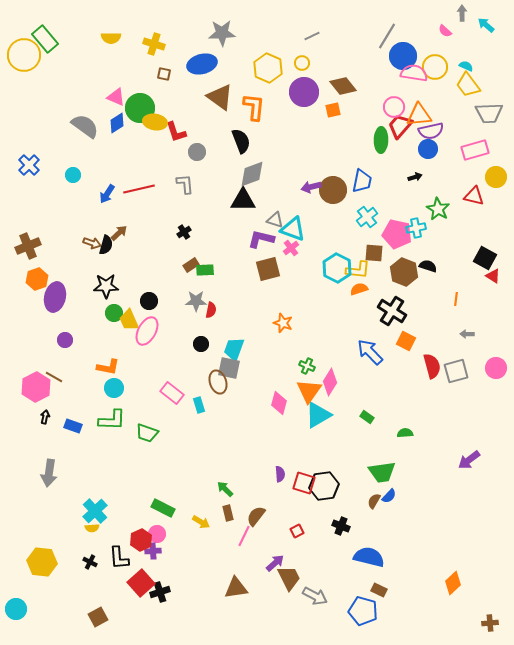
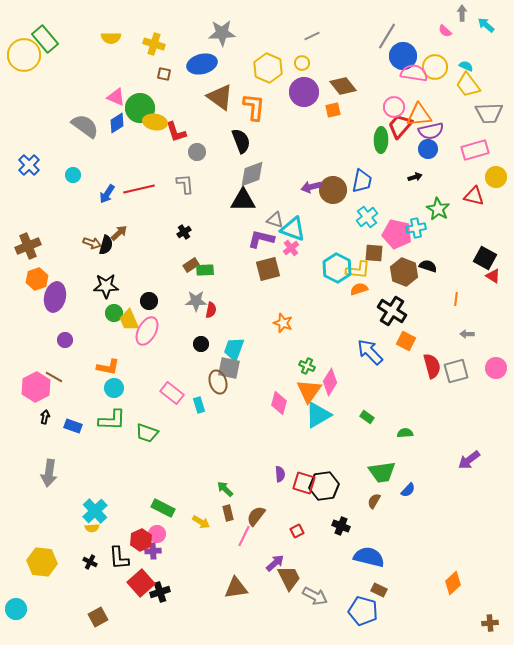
blue semicircle at (389, 496): moved 19 px right, 6 px up
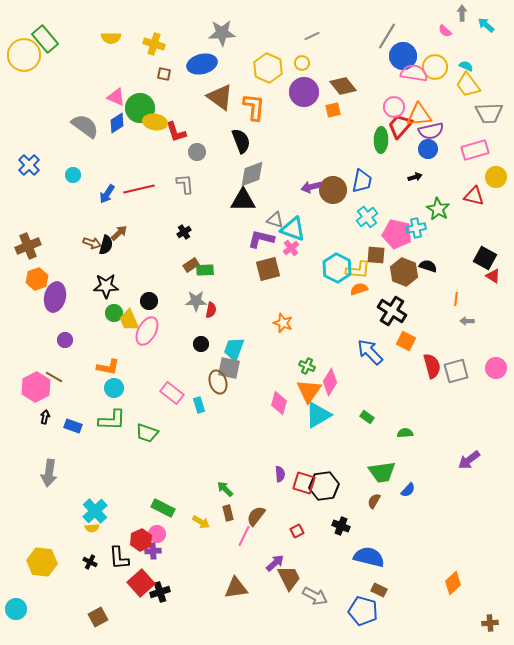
brown square at (374, 253): moved 2 px right, 2 px down
gray arrow at (467, 334): moved 13 px up
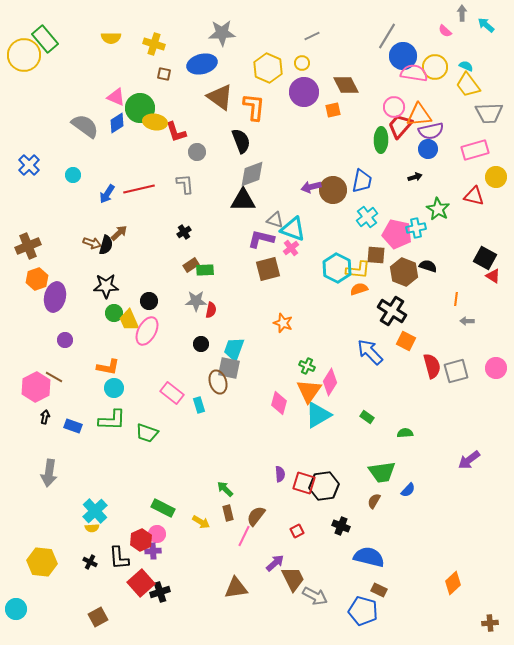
brown diamond at (343, 86): moved 3 px right, 1 px up; rotated 12 degrees clockwise
brown trapezoid at (289, 578): moved 4 px right, 1 px down
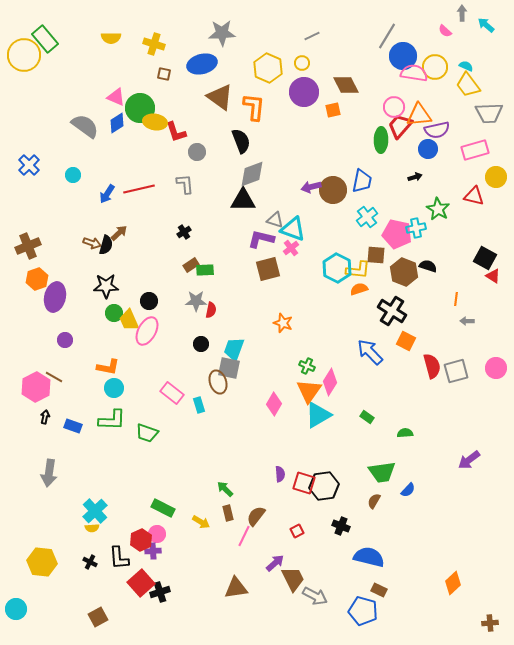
purple semicircle at (431, 131): moved 6 px right, 1 px up
pink diamond at (279, 403): moved 5 px left, 1 px down; rotated 15 degrees clockwise
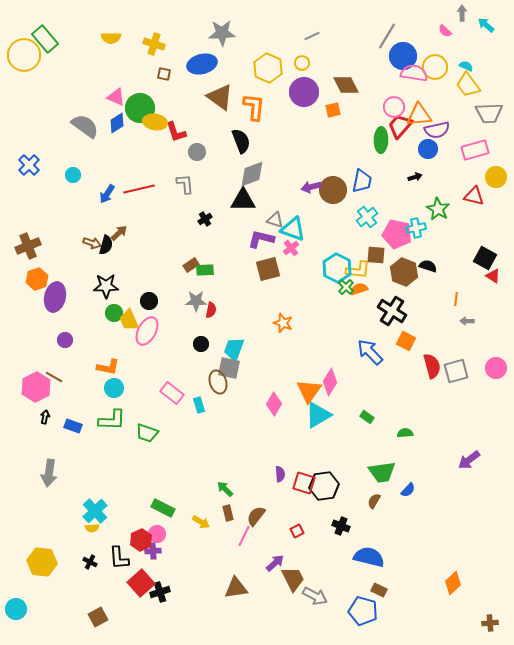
black cross at (184, 232): moved 21 px right, 13 px up
green cross at (307, 366): moved 39 px right, 79 px up; rotated 21 degrees clockwise
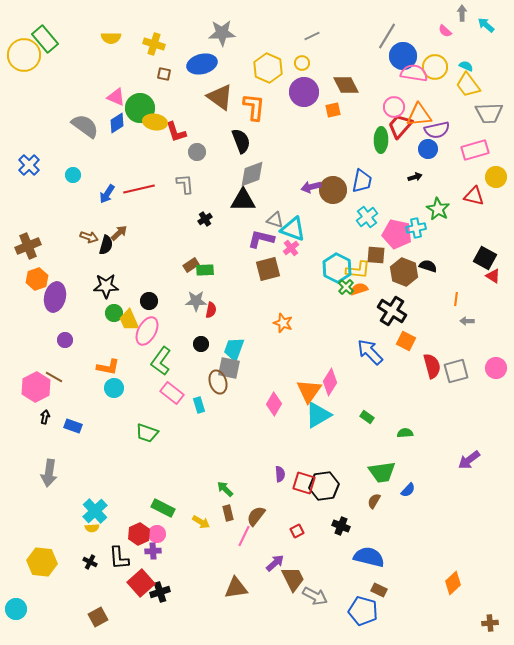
brown arrow at (92, 243): moved 3 px left, 6 px up
green L-shape at (112, 420): moved 49 px right, 59 px up; rotated 124 degrees clockwise
red hexagon at (141, 540): moved 2 px left, 6 px up
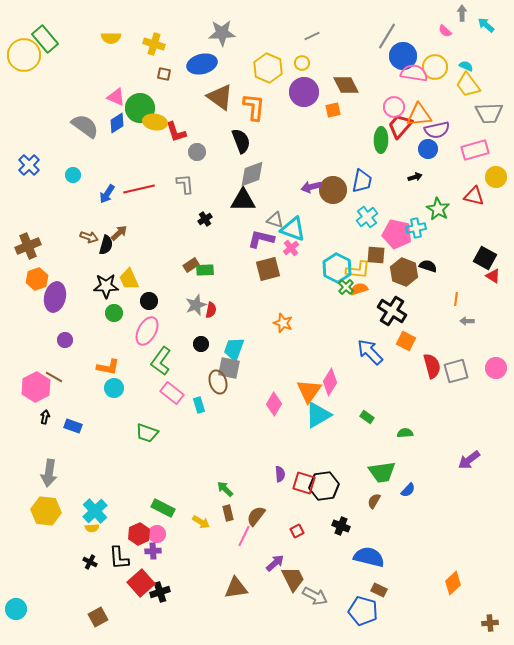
gray star at (196, 301): moved 4 px down; rotated 20 degrees counterclockwise
yellow trapezoid at (129, 320): moved 41 px up
yellow hexagon at (42, 562): moved 4 px right, 51 px up
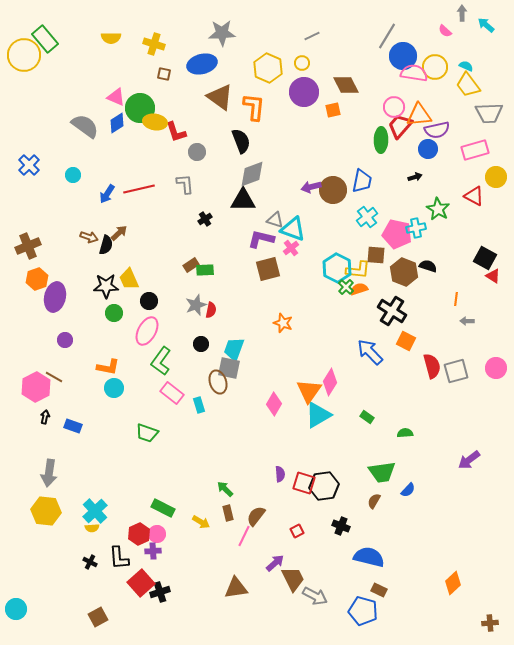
red triangle at (474, 196): rotated 15 degrees clockwise
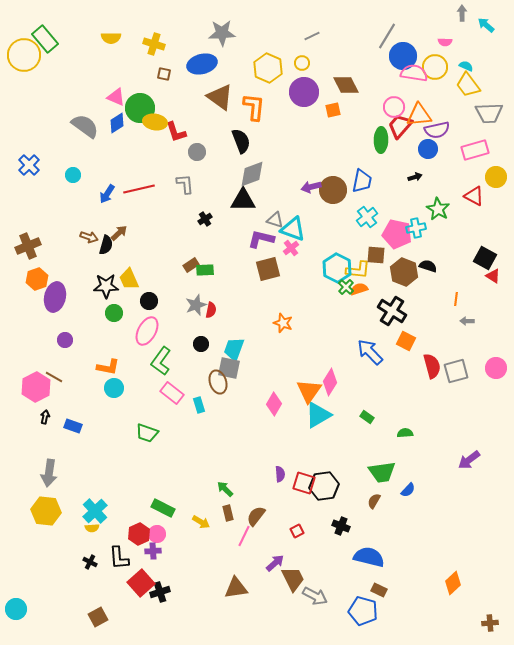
pink semicircle at (445, 31): moved 11 px down; rotated 40 degrees counterclockwise
